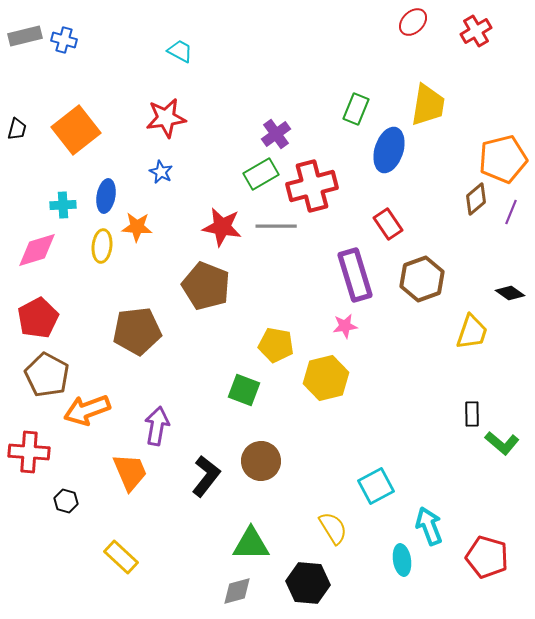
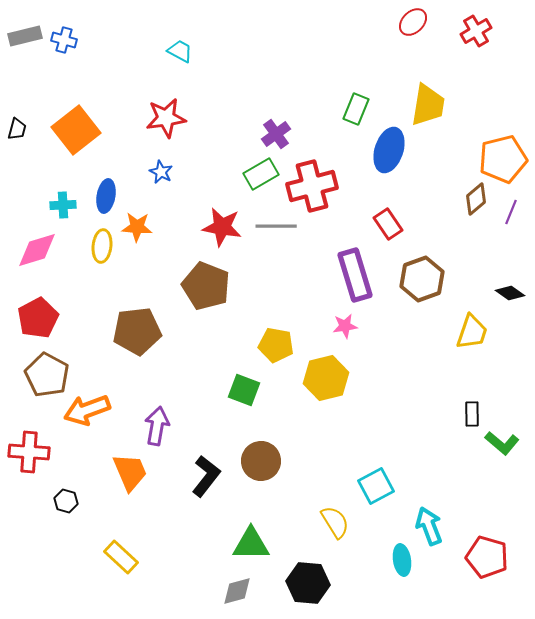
yellow semicircle at (333, 528): moved 2 px right, 6 px up
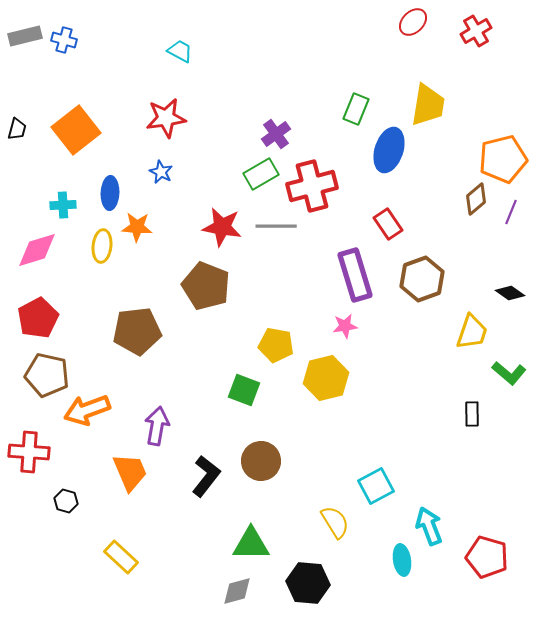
blue ellipse at (106, 196): moved 4 px right, 3 px up; rotated 8 degrees counterclockwise
brown pentagon at (47, 375): rotated 15 degrees counterclockwise
green L-shape at (502, 443): moved 7 px right, 70 px up
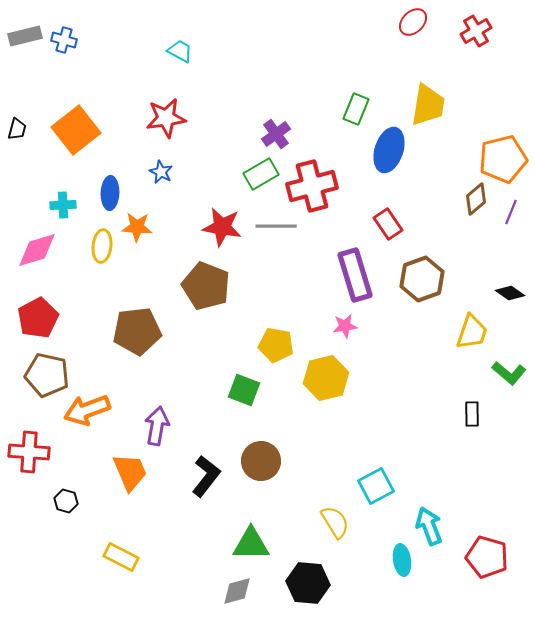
yellow rectangle at (121, 557): rotated 16 degrees counterclockwise
